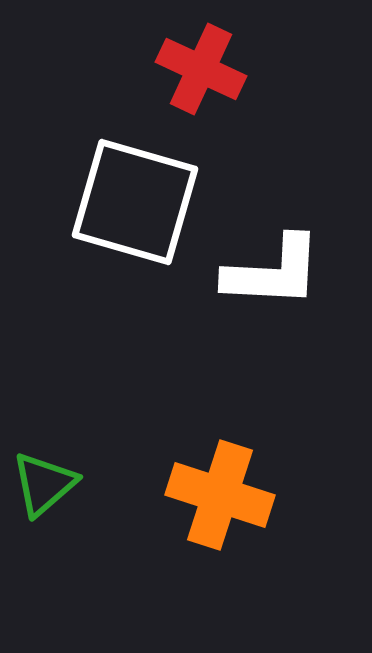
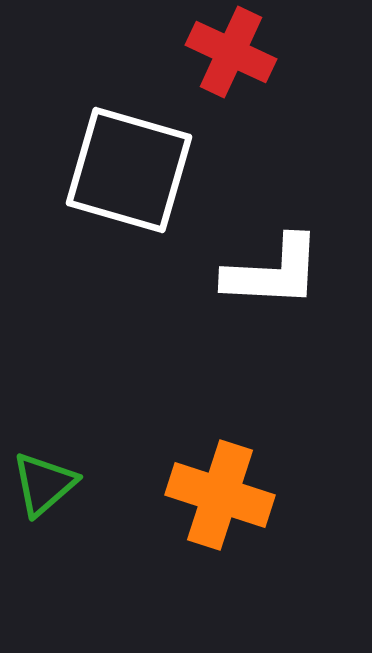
red cross: moved 30 px right, 17 px up
white square: moved 6 px left, 32 px up
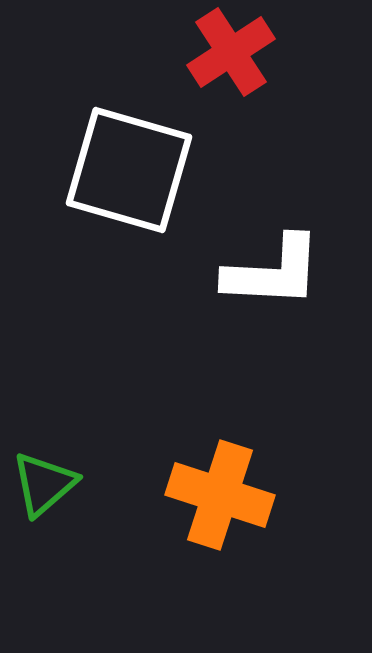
red cross: rotated 32 degrees clockwise
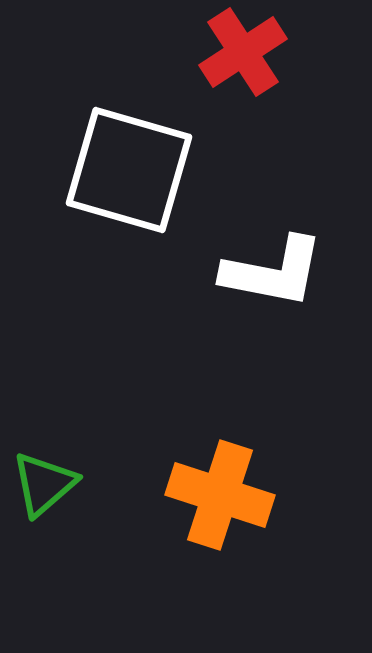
red cross: moved 12 px right
white L-shape: rotated 8 degrees clockwise
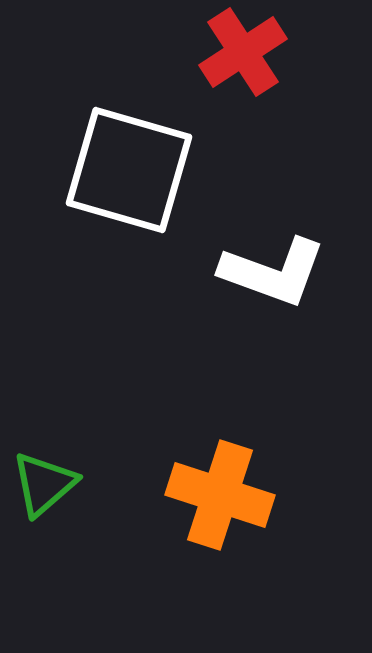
white L-shape: rotated 9 degrees clockwise
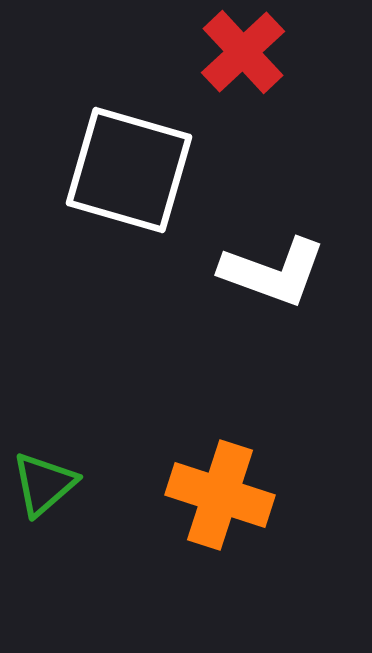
red cross: rotated 10 degrees counterclockwise
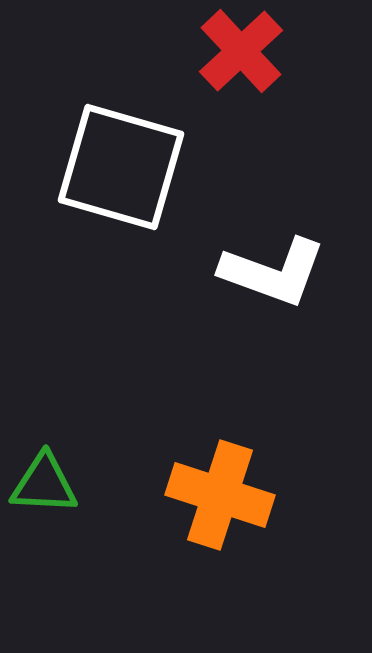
red cross: moved 2 px left, 1 px up
white square: moved 8 px left, 3 px up
green triangle: rotated 44 degrees clockwise
